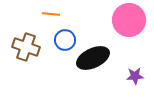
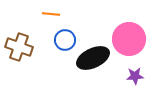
pink circle: moved 19 px down
brown cross: moved 7 px left
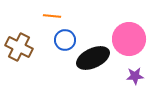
orange line: moved 1 px right, 2 px down
brown cross: rotated 8 degrees clockwise
